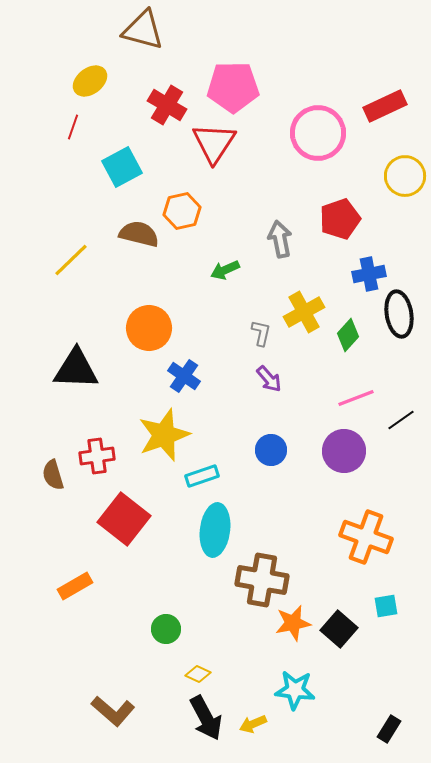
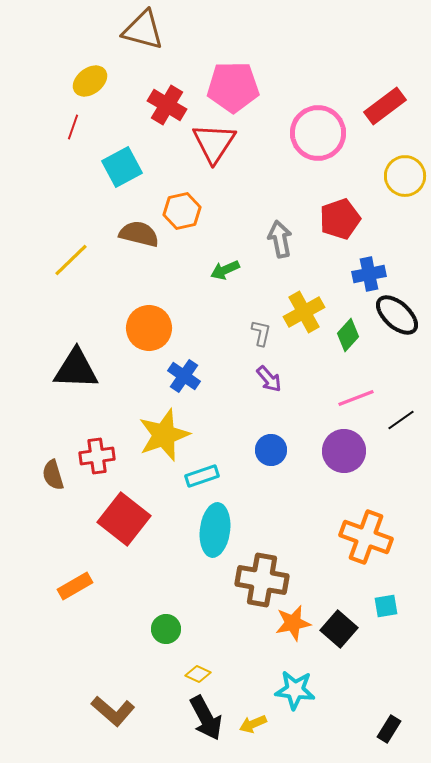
red rectangle at (385, 106): rotated 12 degrees counterclockwise
black ellipse at (399, 314): moved 2 px left, 1 px down; rotated 39 degrees counterclockwise
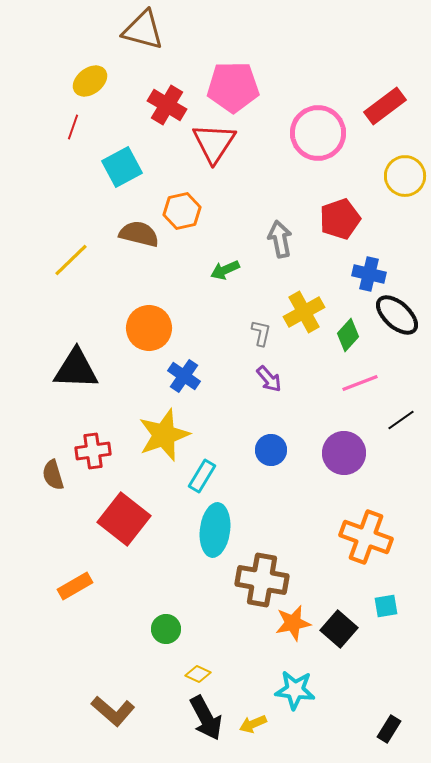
blue cross at (369, 274): rotated 24 degrees clockwise
pink line at (356, 398): moved 4 px right, 15 px up
purple circle at (344, 451): moved 2 px down
red cross at (97, 456): moved 4 px left, 5 px up
cyan rectangle at (202, 476): rotated 40 degrees counterclockwise
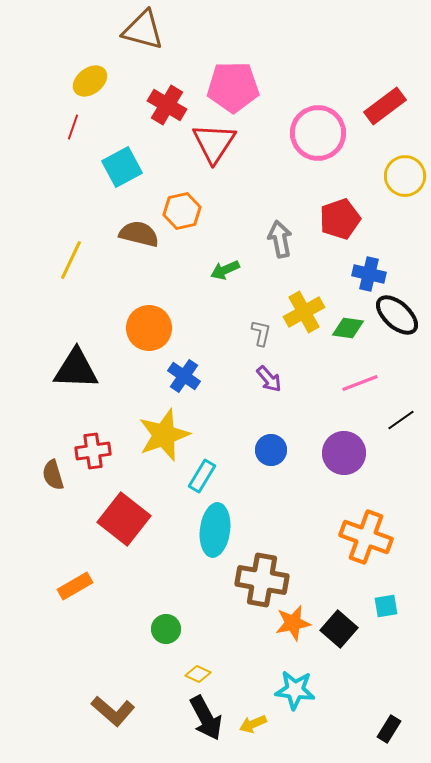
yellow line at (71, 260): rotated 21 degrees counterclockwise
green diamond at (348, 335): moved 7 px up; rotated 56 degrees clockwise
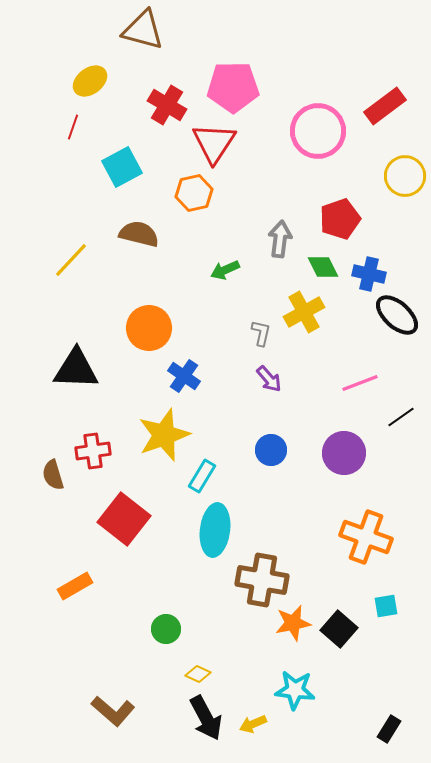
pink circle at (318, 133): moved 2 px up
orange hexagon at (182, 211): moved 12 px right, 18 px up
gray arrow at (280, 239): rotated 18 degrees clockwise
yellow line at (71, 260): rotated 18 degrees clockwise
green diamond at (348, 328): moved 25 px left, 61 px up; rotated 56 degrees clockwise
black line at (401, 420): moved 3 px up
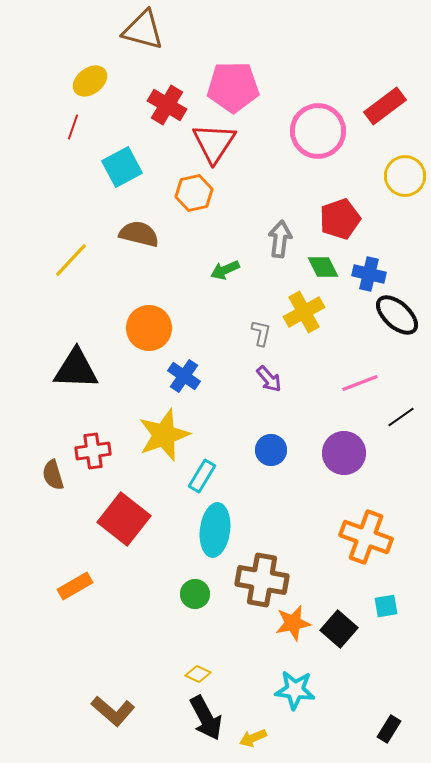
green circle at (166, 629): moved 29 px right, 35 px up
yellow arrow at (253, 724): moved 14 px down
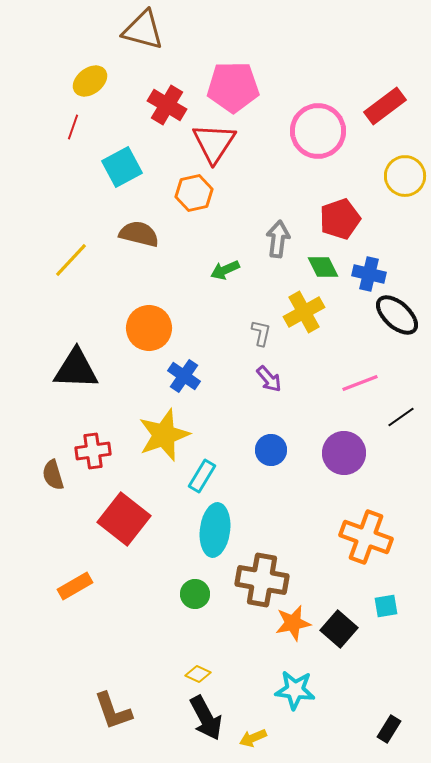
gray arrow at (280, 239): moved 2 px left
brown L-shape at (113, 711): rotated 30 degrees clockwise
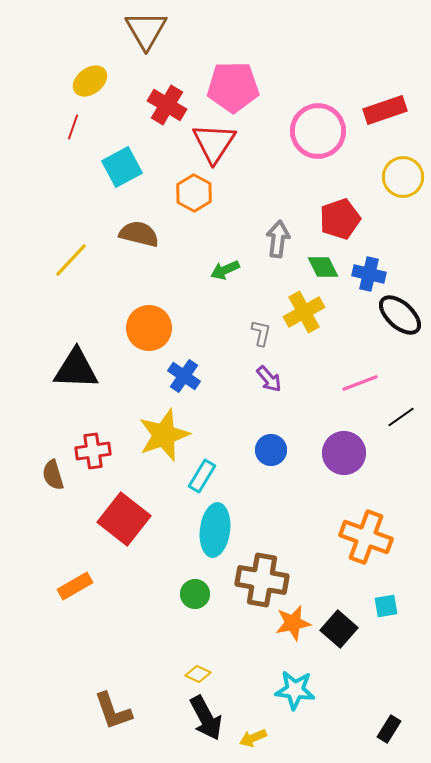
brown triangle at (143, 30): moved 3 px right; rotated 45 degrees clockwise
red rectangle at (385, 106): moved 4 px down; rotated 18 degrees clockwise
yellow circle at (405, 176): moved 2 px left, 1 px down
orange hexagon at (194, 193): rotated 18 degrees counterclockwise
black ellipse at (397, 315): moved 3 px right
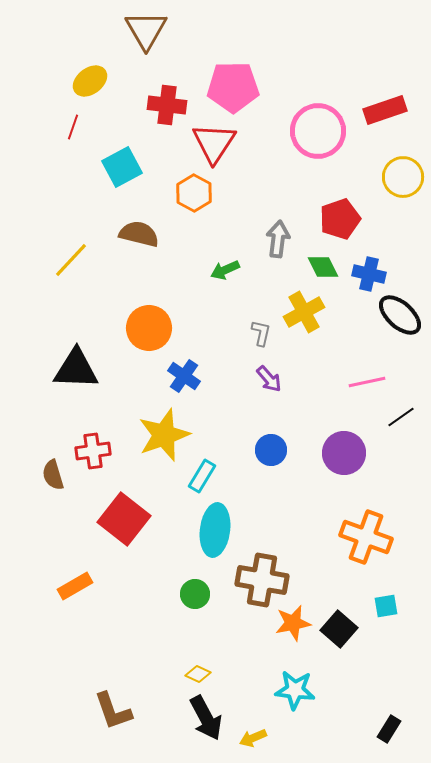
red cross at (167, 105): rotated 24 degrees counterclockwise
pink line at (360, 383): moved 7 px right, 1 px up; rotated 9 degrees clockwise
